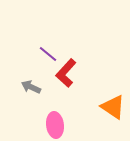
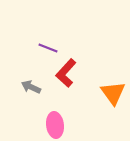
purple line: moved 6 px up; rotated 18 degrees counterclockwise
orange triangle: moved 14 px up; rotated 20 degrees clockwise
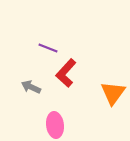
orange triangle: rotated 12 degrees clockwise
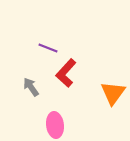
gray arrow: rotated 30 degrees clockwise
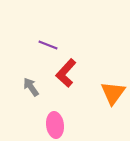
purple line: moved 3 px up
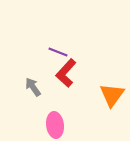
purple line: moved 10 px right, 7 px down
gray arrow: moved 2 px right
orange triangle: moved 1 px left, 2 px down
